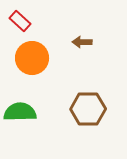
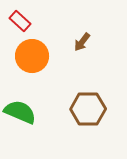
brown arrow: rotated 54 degrees counterclockwise
orange circle: moved 2 px up
green semicircle: rotated 24 degrees clockwise
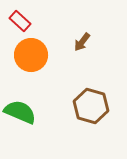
orange circle: moved 1 px left, 1 px up
brown hexagon: moved 3 px right, 3 px up; rotated 16 degrees clockwise
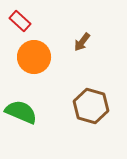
orange circle: moved 3 px right, 2 px down
green semicircle: moved 1 px right
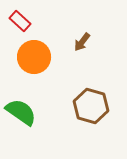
green semicircle: rotated 12 degrees clockwise
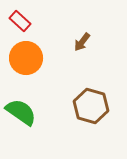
orange circle: moved 8 px left, 1 px down
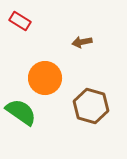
red rectangle: rotated 10 degrees counterclockwise
brown arrow: rotated 42 degrees clockwise
orange circle: moved 19 px right, 20 px down
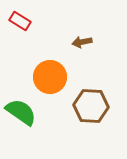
orange circle: moved 5 px right, 1 px up
brown hexagon: rotated 12 degrees counterclockwise
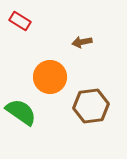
brown hexagon: rotated 12 degrees counterclockwise
